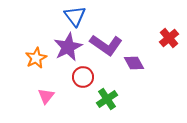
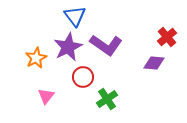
red cross: moved 2 px left, 1 px up
purple diamond: moved 20 px right; rotated 55 degrees counterclockwise
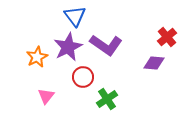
orange star: moved 1 px right, 1 px up
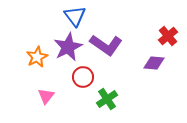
red cross: moved 1 px right, 1 px up
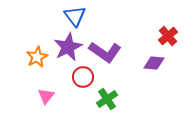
purple L-shape: moved 1 px left, 7 px down
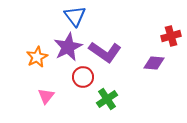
red cross: moved 3 px right; rotated 24 degrees clockwise
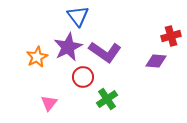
blue triangle: moved 3 px right
purple diamond: moved 2 px right, 2 px up
pink triangle: moved 3 px right, 7 px down
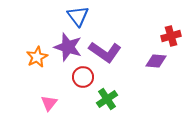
purple star: rotated 28 degrees counterclockwise
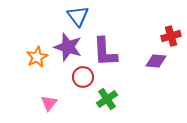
purple L-shape: rotated 52 degrees clockwise
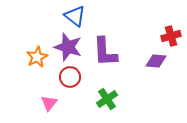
blue triangle: moved 3 px left; rotated 15 degrees counterclockwise
red circle: moved 13 px left
